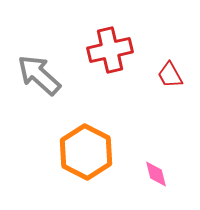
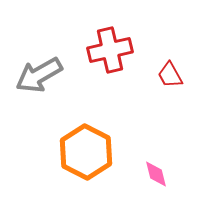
gray arrow: rotated 72 degrees counterclockwise
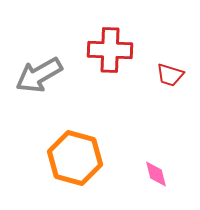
red cross: rotated 15 degrees clockwise
red trapezoid: rotated 44 degrees counterclockwise
orange hexagon: moved 11 px left, 6 px down; rotated 12 degrees counterclockwise
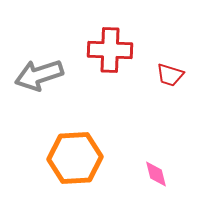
gray arrow: rotated 12 degrees clockwise
orange hexagon: rotated 18 degrees counterclockwise
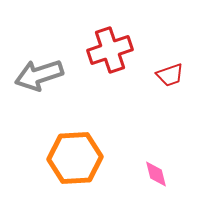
red cross: rotated 21 degrees counterclockwise
red trapezoid: rotated 36 degrees counterclockwise
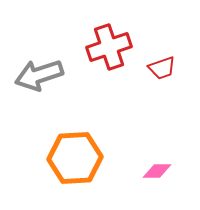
red cross: moved 1 px left, 3 px up
red trapezoid: moved 8 px left, 7 px up
pink diamond: moved 1 px right, 3 px up; rotated 76 degrees counterclockwise
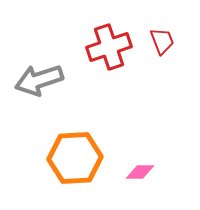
red trapezoid: moved 27 px up; rotated 92 degrees counterclockwise
gray arrow: moved 5 px down
pink diamond: moved 17 px left, 1 px down
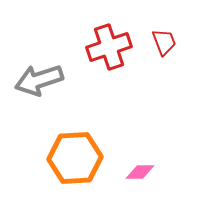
red trapezoid: moved 2 px right, 1 px down
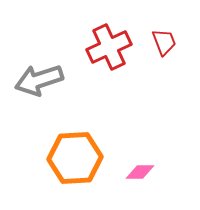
red cross: rotated 6 degrees counterclockwise
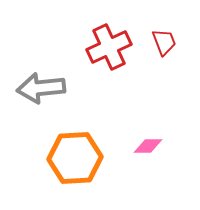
gray arrow: moved 2 px right, 8 px down; rotated 12 degrees clockwise
pink diamond: moved 8 px right, 26 px up
